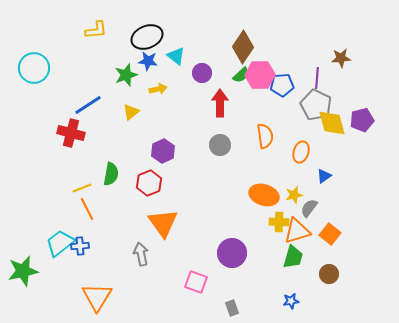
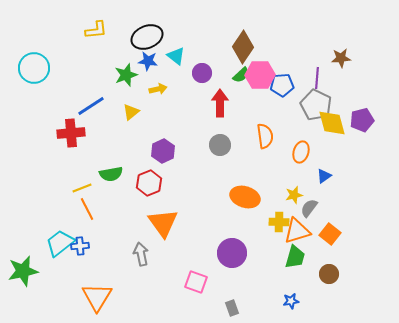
blue line at (88, 105): moved 3 px right, 1 px down
red cross at (71, 133): rotated 20 degrees counterclockwise
green semicircle at (111, 174): rotated 70 degrees clockwise
orange ellipse at (264, 195): moved 19 px left, 2 px down
green trapezoid at (293, 257): moved 2 px right
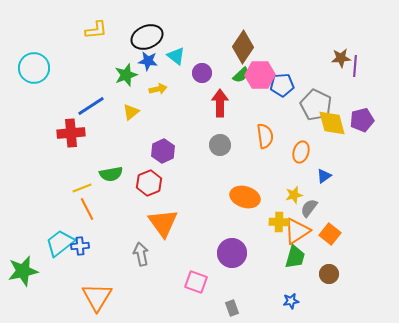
purple line at (317, 78): moved 38 px right, 12 px up
orange triangle at (297, 231): rotated 16 degrees counterclockwise
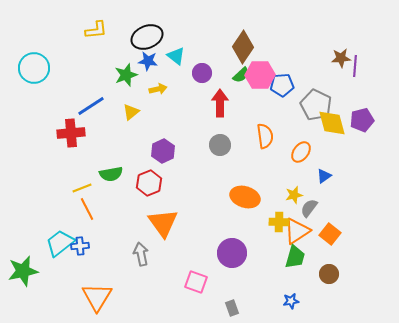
orange ellipse at (301, 152): rotated 20 degrees clockwise
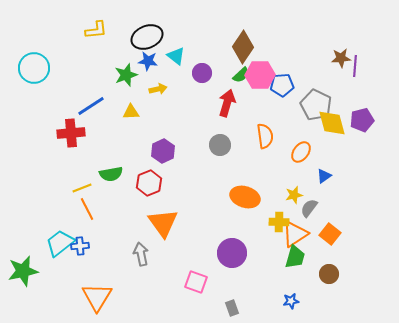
red arrow at (220, 103): moved 7 px right; rotated 16 degrees clockwise
yellow triangle at (131, 112): rotated 36 degrees clockwise
orange triangle at (297, 231): moved 2 px left, 3 px down
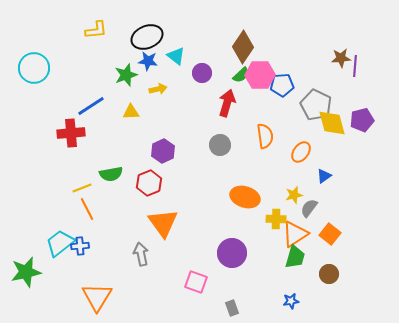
yellow cross at (279, 222): moved 3 px left, 3 px up
green star at (23, 271): moved 3 px right, 1 px down
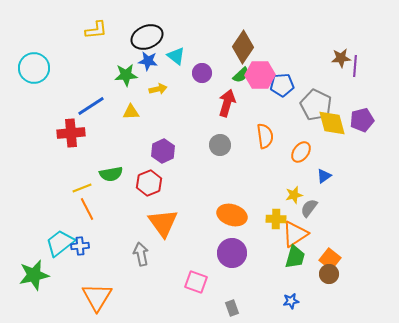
green star at (126, 75): rotated 15 degrees clockwise
orange ellipse at (245, 197): moved 13 px left, 18 px down
orange square at (330, 234): moved 25 px down
green star at (26, 272): moved 8 px right, 3 px down
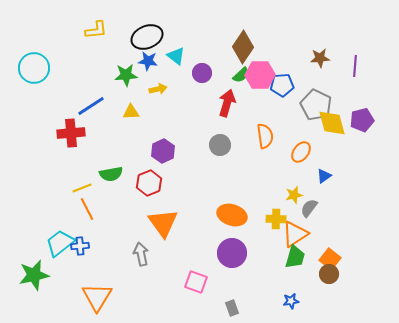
brown star at (341, 58): moved 21 px left
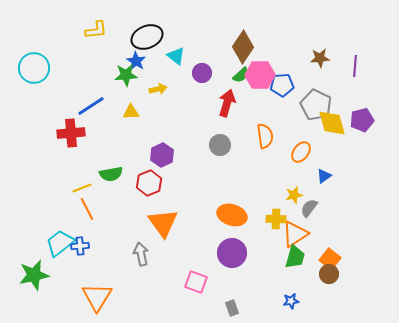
blue star at (148, 61): moved 12 px left; rotated 24 degrees clockwise
purple hexagon at (163, 151): moved 1 px left, 4 px down
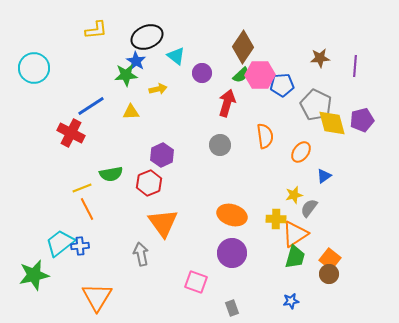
red cross at (71, 133): rotated 32 degrees clockwise
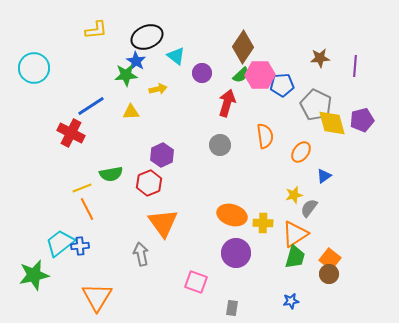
yellow cross at (276, 219): moved 13 px left, 4 px down
purple circle at (232, 253): moved 4 px right
gray rectangle at (232, 308): rotated 28 degrees clockwise
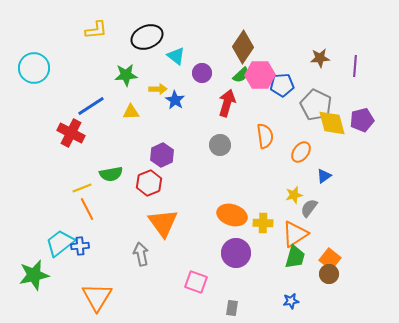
blue star at (136, 61): moved 39 px right, 39 px down
yellow arrow at (158, 89): rotated 12 degrees clockwise
